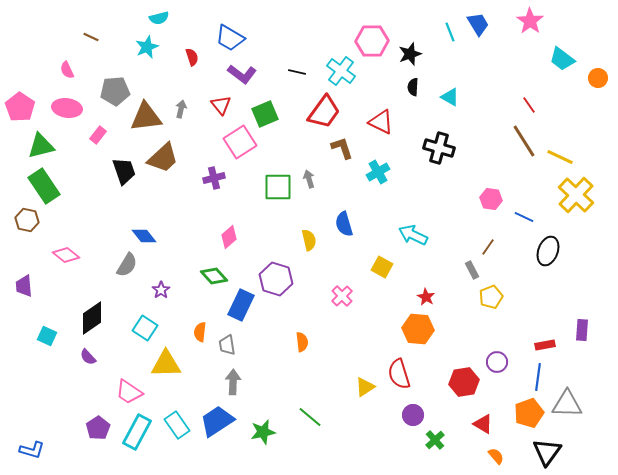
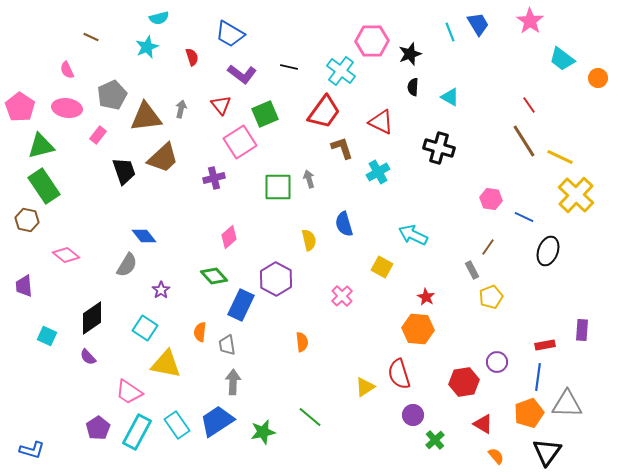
blue trapezoid at (230, 38): moved 4 px up
black line at (297, 72): moved 8 px left, 5 px up
gray pentagon at (115, 91): moved 3 px left, 4 px down; rotated 20 degrees counterclockwise
purple hexagon at (276, 279): rotated 12 degrees clockwise
yellow triangle at (166, 364): rotated 12 degrees clockwise
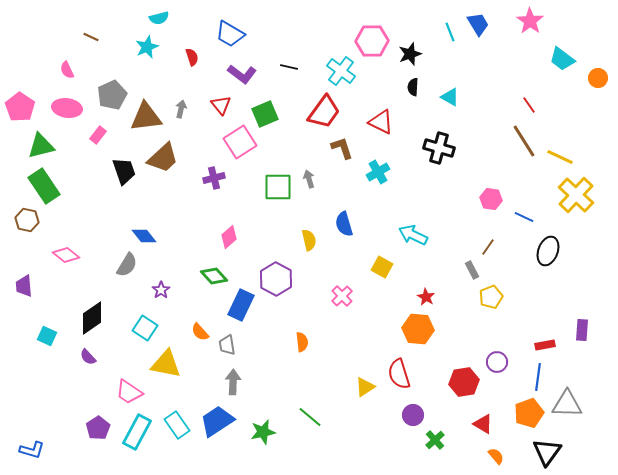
orange semicircle at (200, 332): rotated 48 degrees counterclockwise
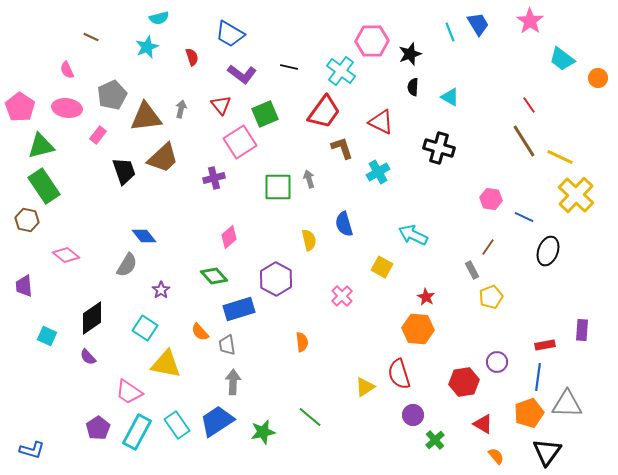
blue rectangle at (241, 305): moved 2 px left, 4 px down; rotated 48 degrees clockwise
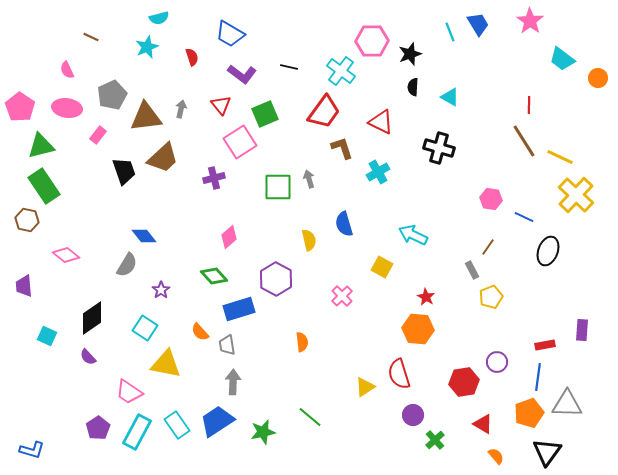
red line at (529, 105): rotated 36 degrees clockwise
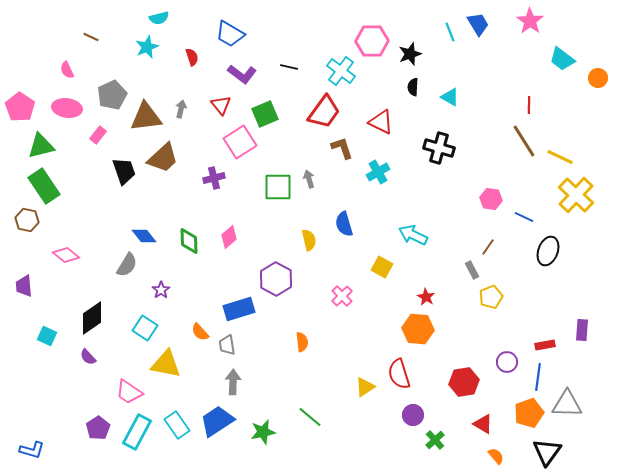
green diamond at (214, 276): moved 25 px left, 35 px up; rotated 40 degrees clockwise
purple circle at (497, 362): moved 10 px right
